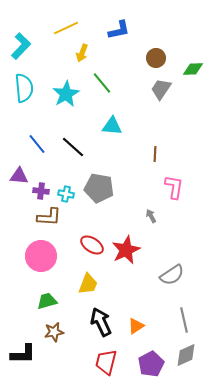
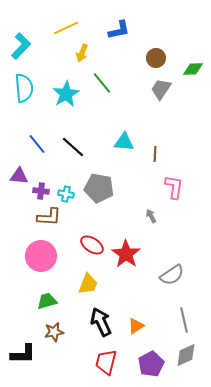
cyan triangle: moved 12 px right, 16 px down
red star: moved 4 px down; rotated 12 degrees counterclockwise
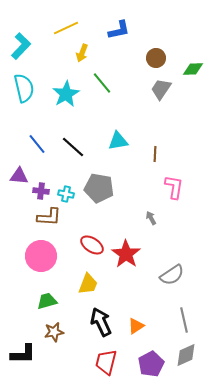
cyan semicircle: rotated 8 degrees counterclockwise
cyan triangle: moved 6 px left, 1 px up; rotated 15 degrees counterclockwise
gray arrow: moved 2 px down
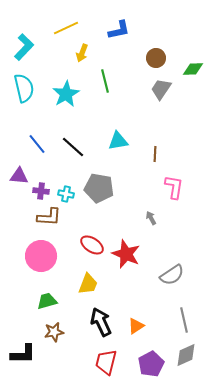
cyan L-shape: moved 3 px right, 1 px down
green line: moved 3 px right, 2 px up; rotated 25 degrees clockwise
red star: rotated 12 degrees counterclockwise
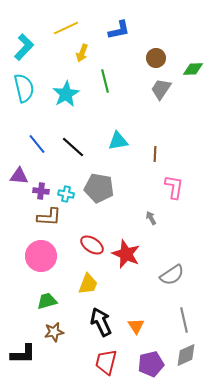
orange triangle: rotated 30 degrees counterclockwise
purple pentagon: rotated 15 degrees clockwise
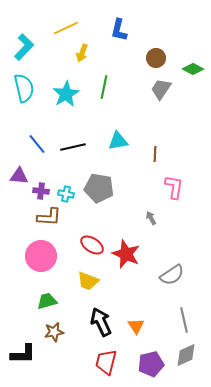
blue L-shape: rotated 115 degrees clockwise
green diamond: rotated 30 degrees clockwise
green line: moved 1 px left, 6 px down; rotated 25 degrees clockwise
black line: rotated 55 degrees counterclockwise
yellow trapezoid: moved 3 px up; rotated 90 degrees clockwise
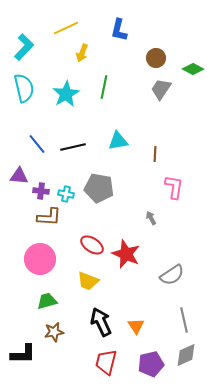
pink circle: moved 1 px left, 3 px down
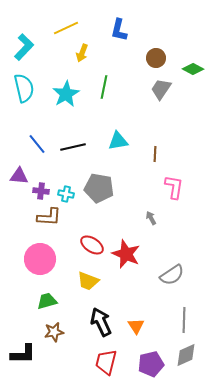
gray line: rotated 15 degrees clockwise
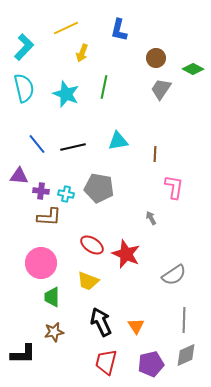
cyan star: rotated 20 degrees counterclockwise
pink circle: moved 1 px right, 4 px down
gray semicircle: moved 2 px right
green trapezoid: moved 5 px right, 4 px up; rotated 75 degrees counterclockwise
